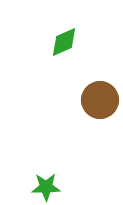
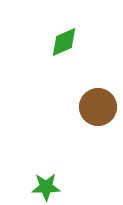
brown circle: moved 2 px left, 7 px down
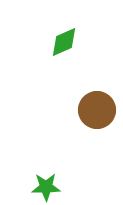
brown circle: moved 1 px left, 3 px down
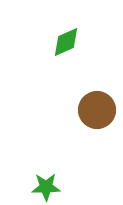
green diamond: moved 2 px right
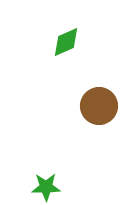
brown circle: moved 2 px right, 4 px up
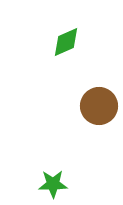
green star: moved 7 px right, 3 px up
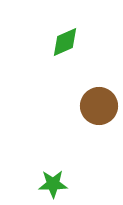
green diamond: moved 1 px left
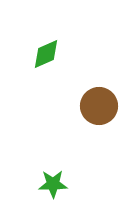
green diamond: moved 19 px left, 12 px down
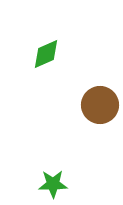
brown circle: moved 1 px right, 1 px up
